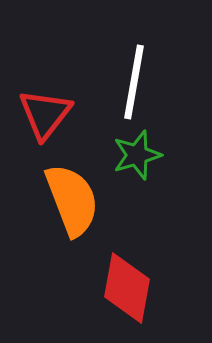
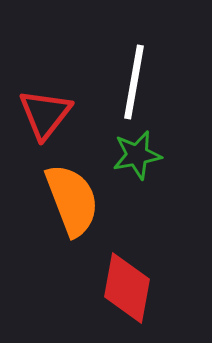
green star: rotated 6 degrees clockwise
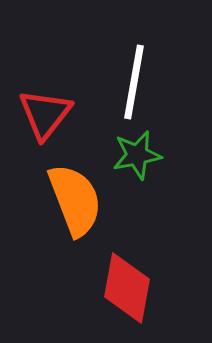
orange semicircle: moved 3 px right
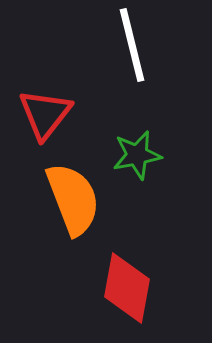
white line: moved 2 px left, 37 px up; rotated 24 degrees counterclockwise
orange semicircle: moved 2 px left, 1 px up
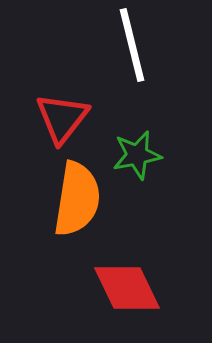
red triangle: moved 17 px right, 4 px down
orange semicircle: moved 4 px right; rotated 30 degrees clockwise
red diamond: rotated 36 degrees counterclockwise
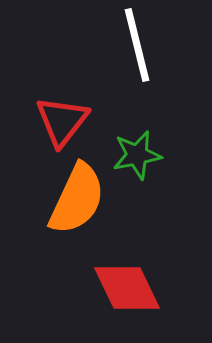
white line: moved 5 px right
red triangle: moved 3 px down
orange semicircle: rotated 16 degrees clockwise
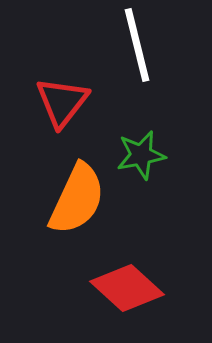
red triangle: moved 19 px up
green star: moved 4 px right
red diamond: rotated 22 degrees counterclockwise
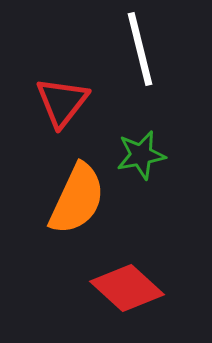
white line: moved 3 px right, 4 px down
